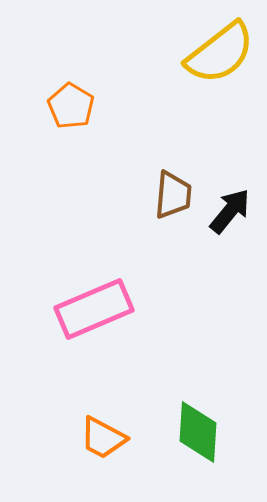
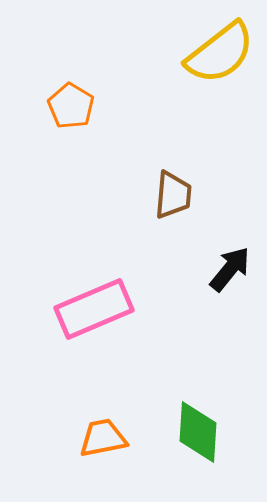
black arrow: moved 58 px down
orange trapezoid: rotated 141 degrees clockwise
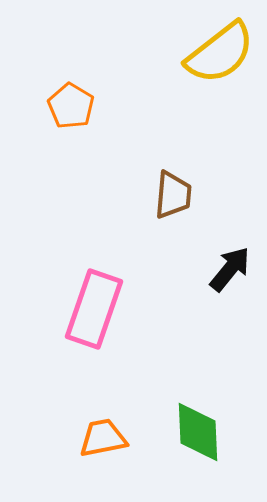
pink rectangle: rotated 48 degrees counterclockwise
green diamond: rotated 6 degrees counterclockwise
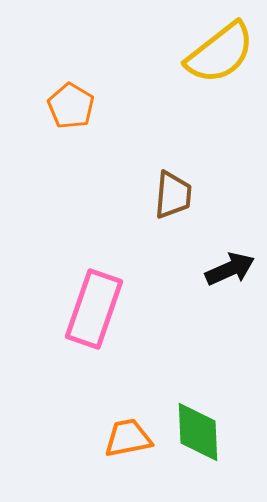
black arrow: rotated 27 degrees clockwise
orange trapezoid: moved 25 px right
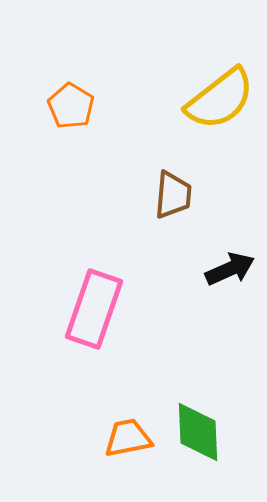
yellow semicircle: moved 46 px down
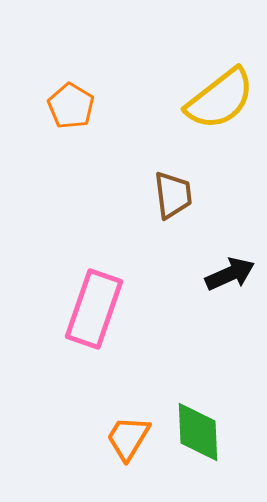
brown trapezoid: rotated 12 degrees counterclockwise
black arrow: moved 5 px down
orange trapezoid: rotated 48 degrees counterclockwise
